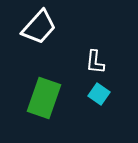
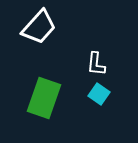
white L-shape: moved 1 px right, 2 px down
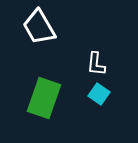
white trapezoid: rotated 108 degrees clockwise
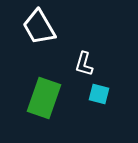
white L-shape: moved 12 px left; rotated 10 degrees clockwise
cyan square: rotated 20 degrees counterclockwise
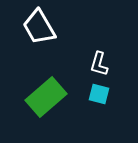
white L-shape: moved 15 px right
green rectangle: moved 2 px right, 1 px up; rotated 30 degrees clockwise
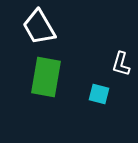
white L-shape: moved 22 px right
green rectangle: moved 20 px up; rotated 39 degrees counterclockwise
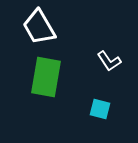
white L-shape: moved 12 px left, 3 px up; rotated 50 degrees counterclockwise
cyan square: moved 1 px right, 15 px down
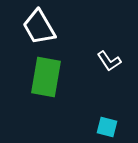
cyan square: moved 7 px right, 18 px down
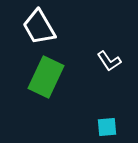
green rectangle: rotated 15 degrees clockwise
cyan square: rotated 20 degrees counterclockwise
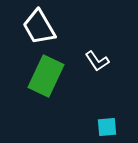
white L-shape: moved 12 px left
green rectangle: moved 1 px up
